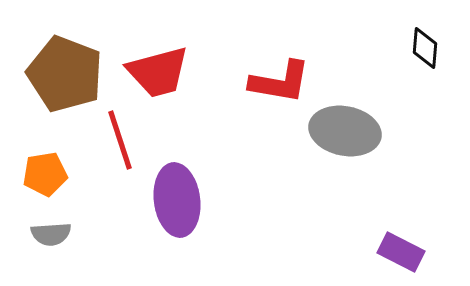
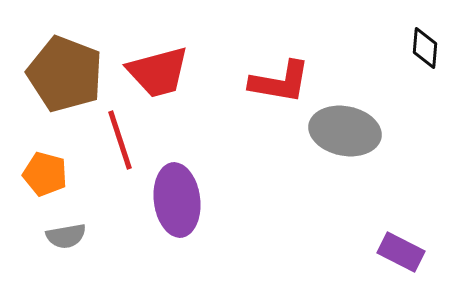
orange pentagon: rotated 24 degrees clockwise
gray semicircle: moved 15 px right, 2 px down; rotated 6 degrees counterclockwise
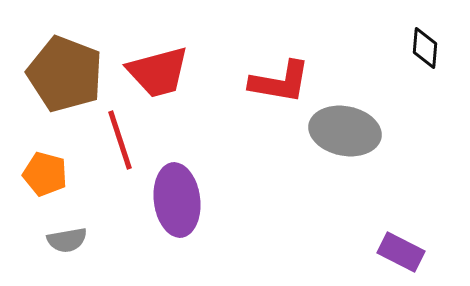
gray semicircle: moved 1 px right, 4 px down
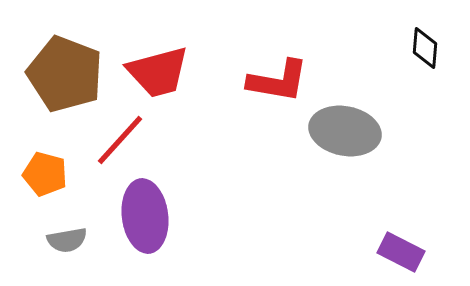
red L-shape: moved 2 px left, 1 px up
red line: rotated 60 degrees clockwise
purple ellipse: moved 32 px left, 16 px down
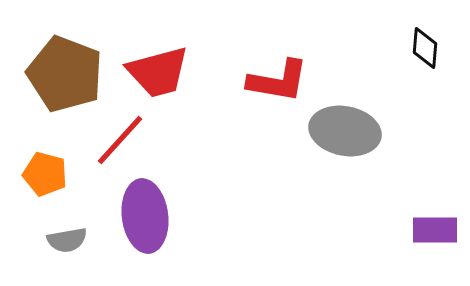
purple rectangle: moved 34 px right, 22 px up; rotated 27 degrees counterclockwise
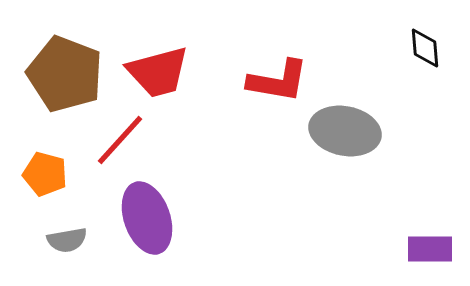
black diamond: rotated 9 degrees counterclockwise
purple ellipse: moved 2 px right, 2 px down; rotated 12 degrees counterclockwise
purple rectangle: moved 5 px left, 19 px down
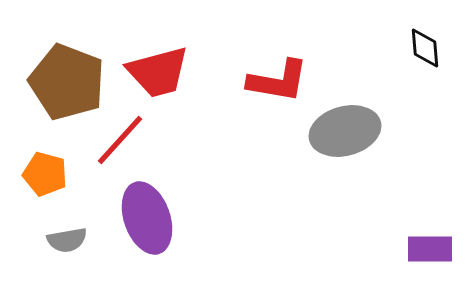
brown pentagon: moved 2 px right, 8 px down
gray ellipse: rotated 26 degrees counterclockwise
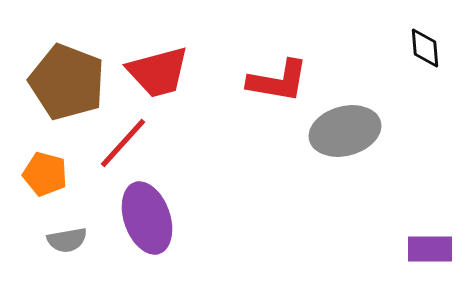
red line: moved 3 px right, 3 px down
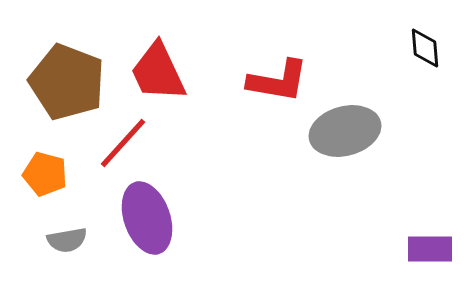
red trapezoid: rotated 80 degrees clockwise
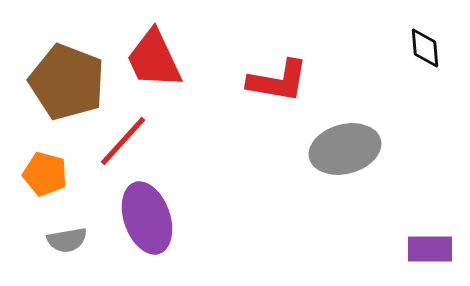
red trapezoid: moved 4 px left, 13 px up
gray ellipse: moved 18 px down
red line: moved 2 px up
